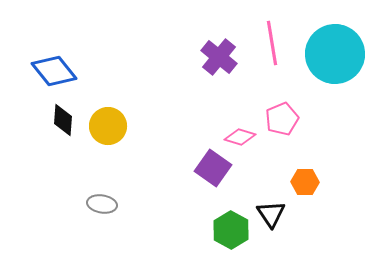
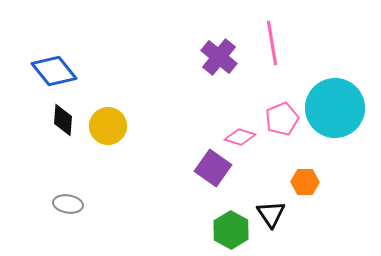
cyan circle: moved 54 px down
gray ellipse: moved 34 px left
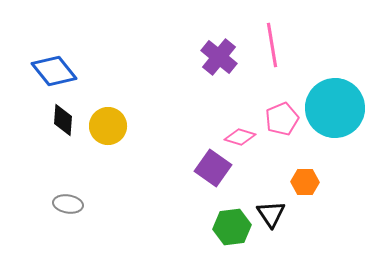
pink line: moved 2 px down
green hexagon: moved 1 px right, 3 px up; rotated 24 degrees clockwise
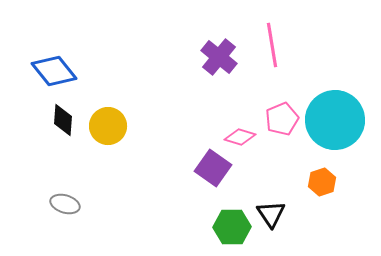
cyan circle: moved 12 px down
orange hexagon: moved 17 px right; rotated 20 degrees counterclockwise
gray ellipse: moved 3 px left; rotated 8 degrees clockwise
green hexagon: rotated 6 degrees clockwise
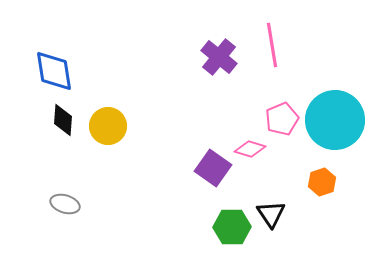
blue diamond: rotated 30 degrees clockwise
pink diamond: moved 10 px right, 12 px down
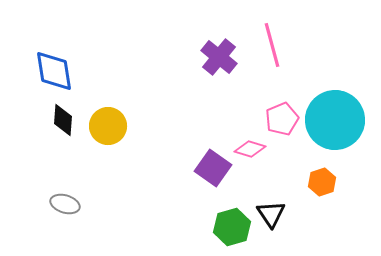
pink line: rotated 6 degrees counterclockwise
green hexagon: rotated 15 degrees counterclockwise
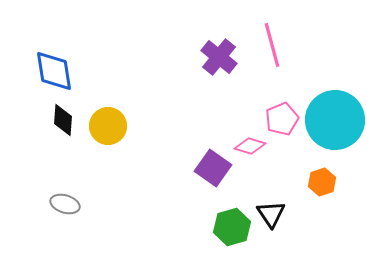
pink diamond: moved 3 px up
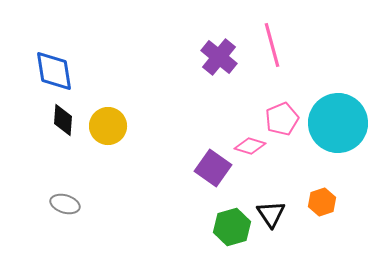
cyan circle: moved 3 px right, 3 px down
orange hexagon: moved 20 px down
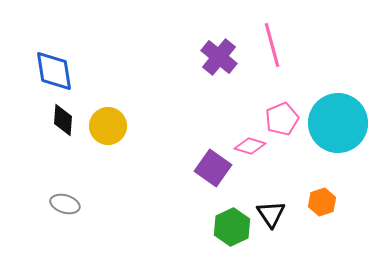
green hexagon: rotated 9 degrees counterclockwise
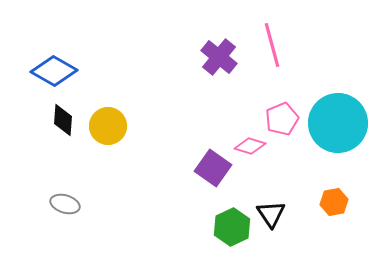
blue diamond: rotated 51 degrees counterclockwise
orange hexagon: moved 12 px right; rotated 8 degrees clockwise
